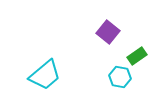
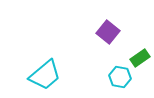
green rectangle: moved 3 px right, 2 px down
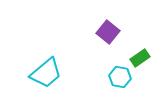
cyan trapezoid: moved 1 px right, 2 px up
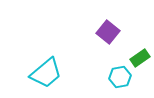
cyan hexagon: rotated 20 degrees counterclockwise
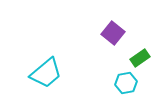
purple square: moved 5 px right, 1 px down
cyan hexagon: moved 6 px right, 6 px down
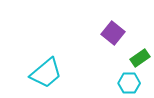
cyan hexagon: moved 3 px right; rotated 10 degrees clockwise
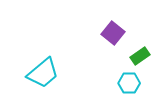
green rectangle: moved 2 px up
cyan trapezoid: moved 3 px left
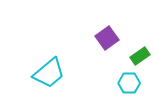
purple square: moved 6 px left, 5 px down; rotated 15 degrees clockwise
cyan trapezoid: moved 6 px right
